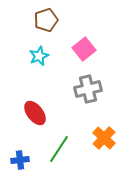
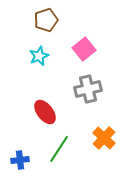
red ellipse: moved 10 px right, 1 px up
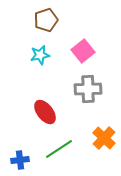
pink square: moved 1 px left, 2 px down
cyan star: moved 1 px right, 1 px up; rotated 12 degrees clockwise
gray cross: rotated 12 degrees clockwise
green line: rotated 24 degrees clockwise
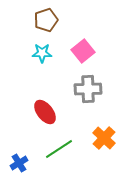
cyan star: moved 2 px right, 2 px up; rotated 12 degrees clockwise
blue cross: moved 1 px left, 3 px down; rotated 24 degrees counterclockwise
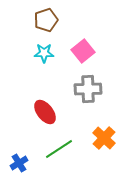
cyan star: moved 2 px right
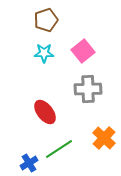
blue cross: moved 10 px right
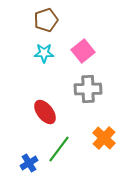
green line: rotated 20 degrees counterclockwise
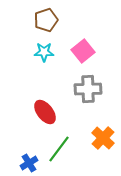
cyan star: moved 1 px up
orange cross: moved 1 px left
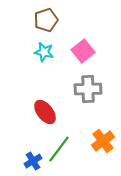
cyan star: rotated 12 degrees clockwise
orange cross: moved 3 px down; rotated 10 degrees clockwise
blue cross: moved 4 px right, 2 px up
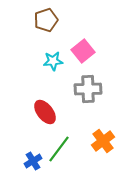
cyan star: moved 9 px right, 9 px down; rotated 18 degrees counterclockwise
